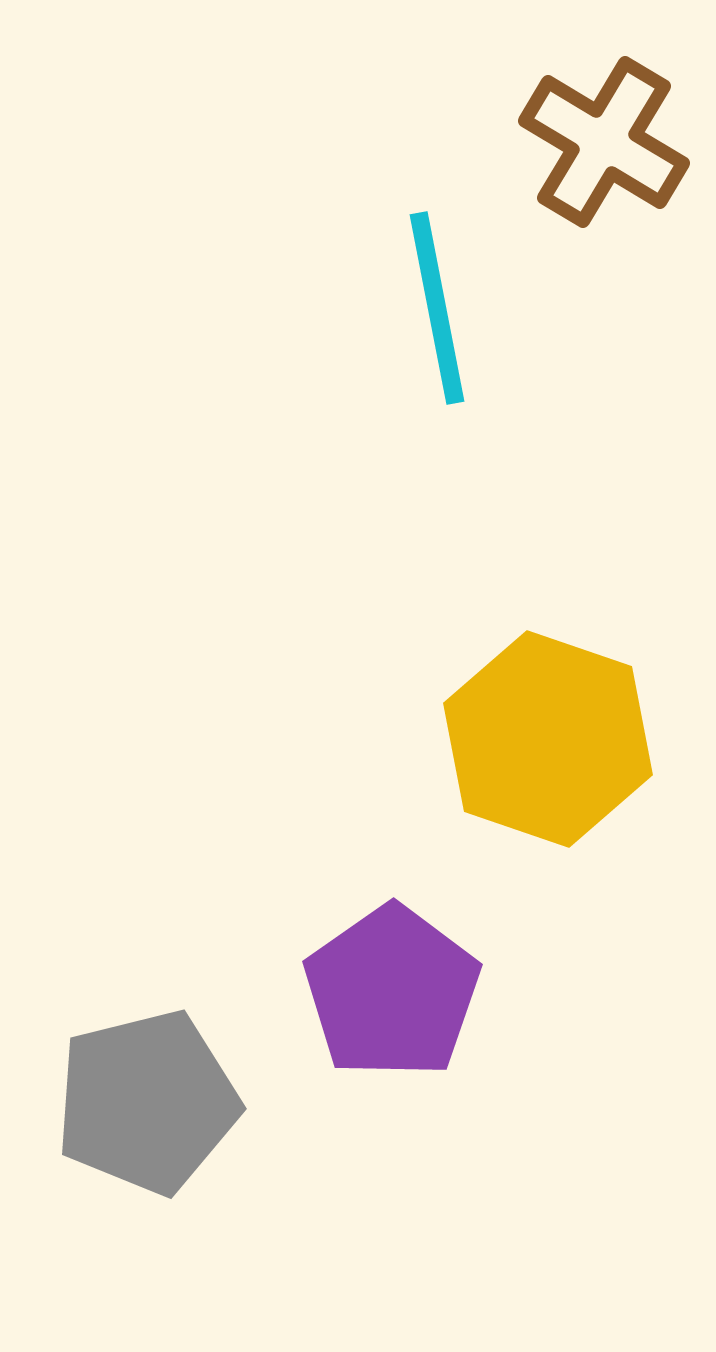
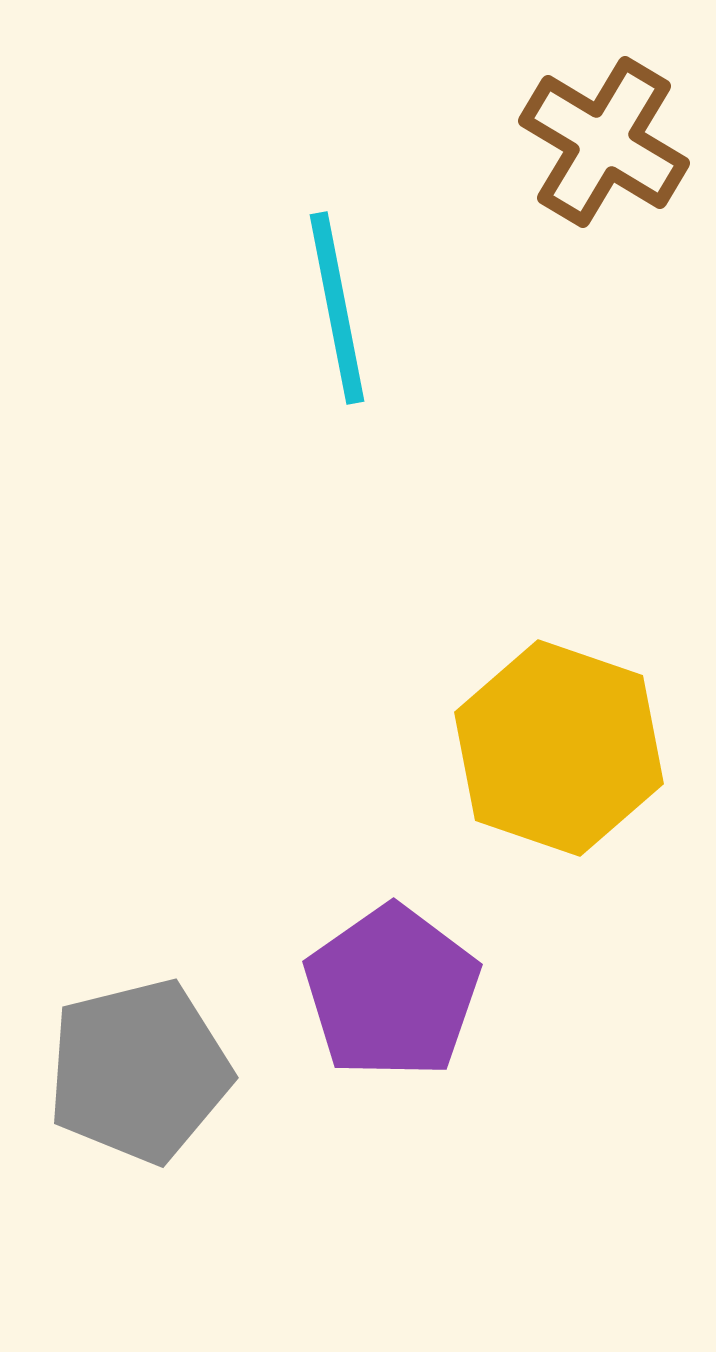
cyan line: moved 100 px left
yellow hexagon: moved 11 px right, 9 px down
gray pentagon: moved 8 px left, 31 px up
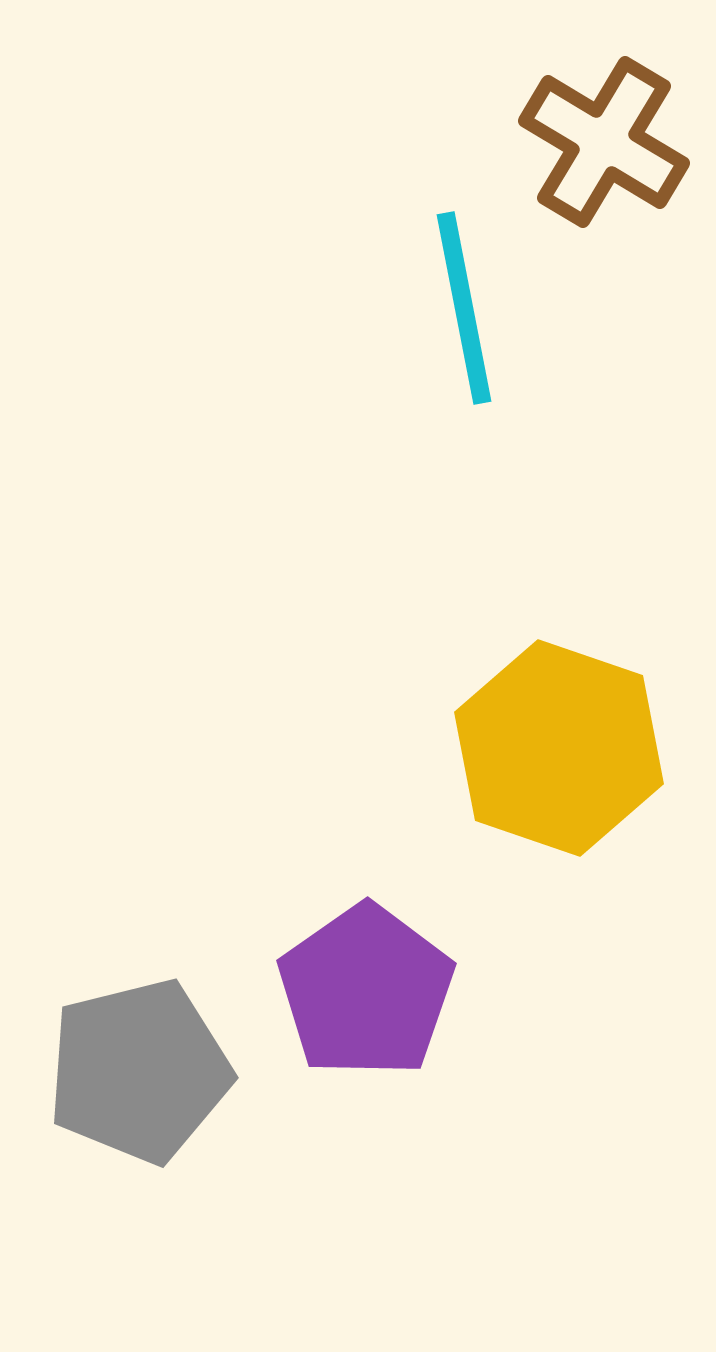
cyan line: moved 127 px right
purple pentagon: moved 26 px left, 1 px up
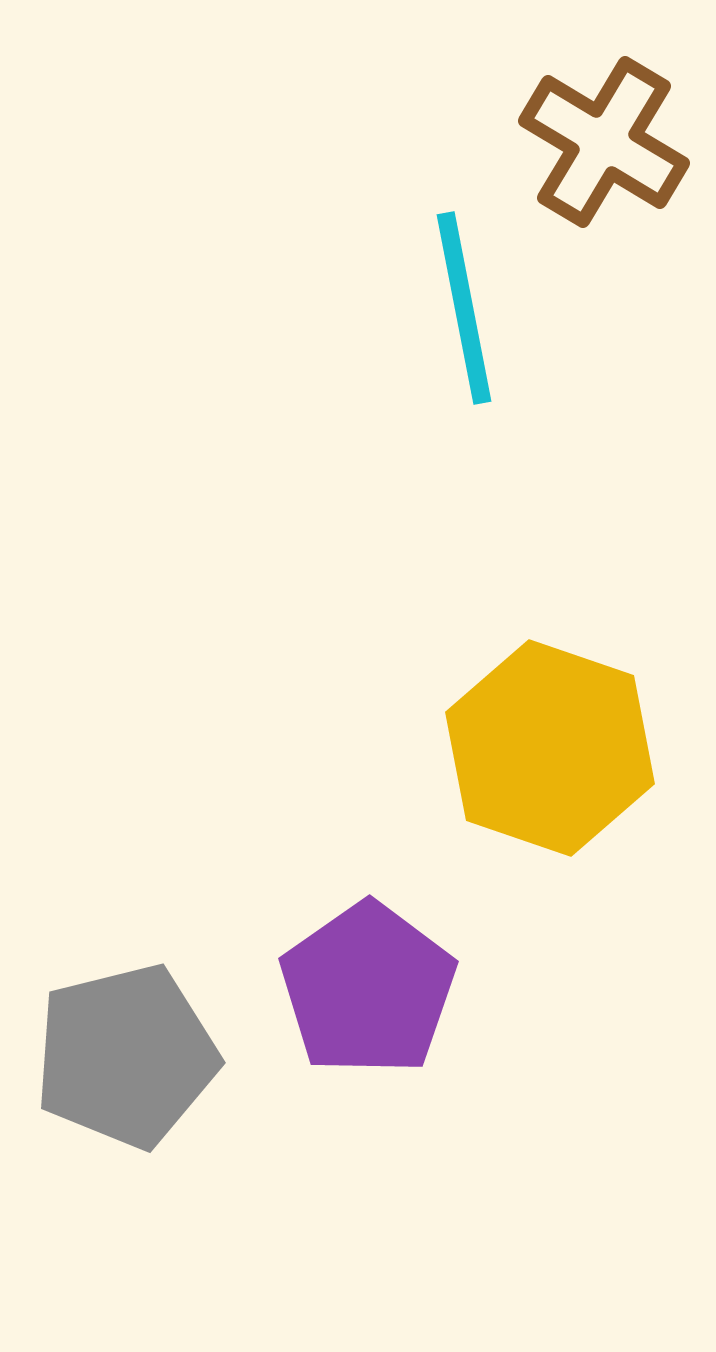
yellow hexagon: moved 9 px left
purple pentagon: moved 2 px right, 2 px up
gray pentagon: moved 13 px left, 15 px up
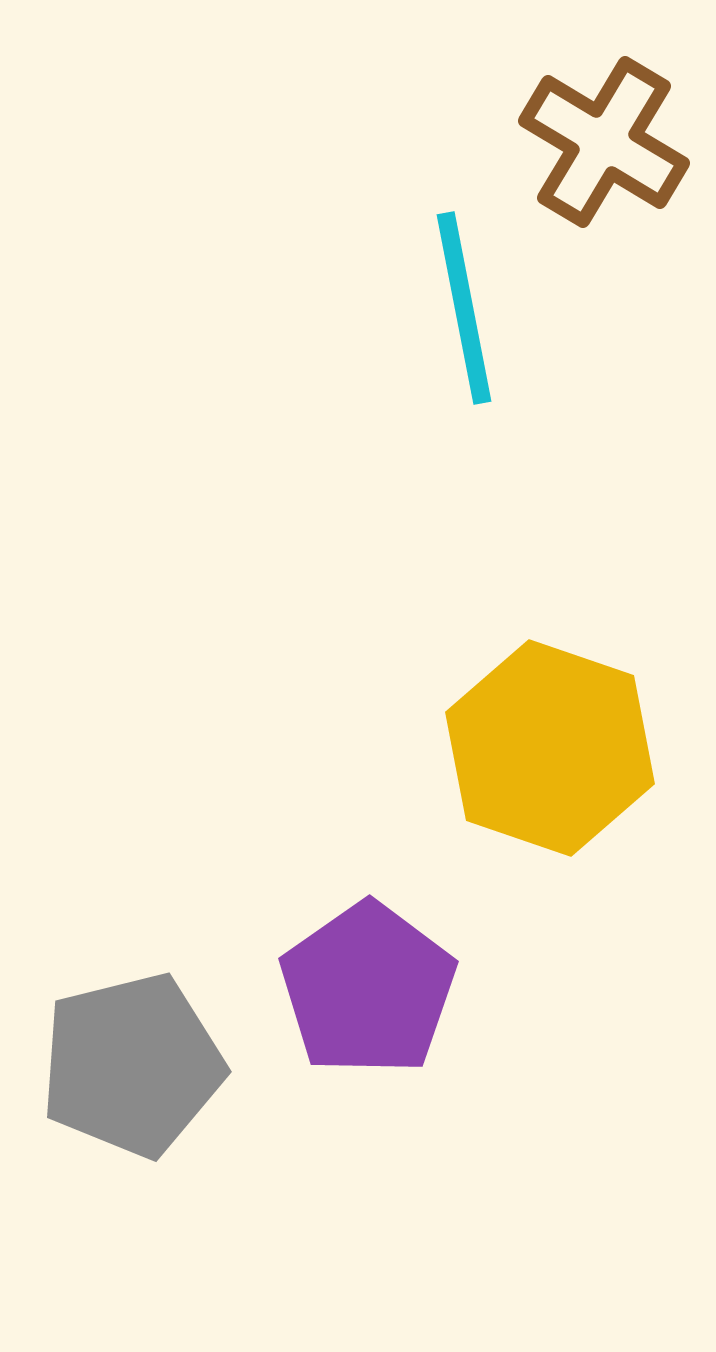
gray pentagon: moved 6 px right, 9 px down
